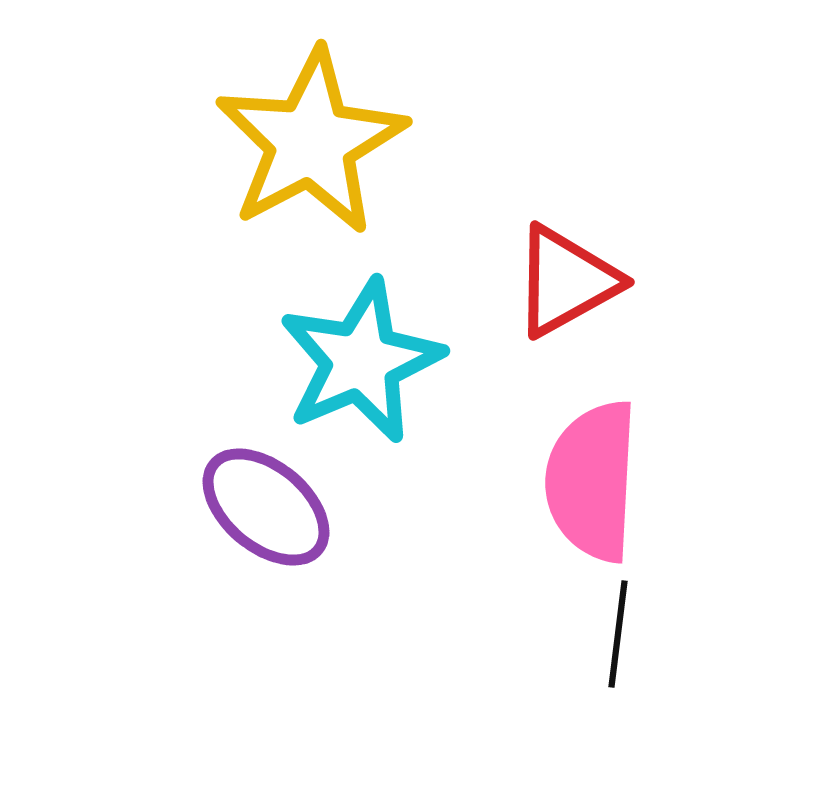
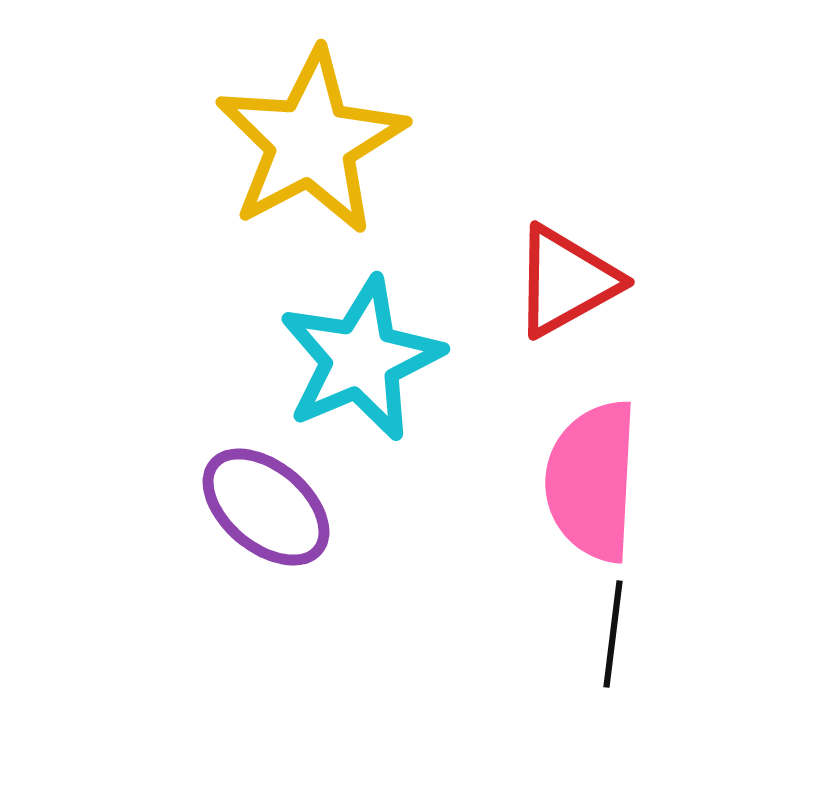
cyan star: moved 2 px up
black line: moved 5 px left
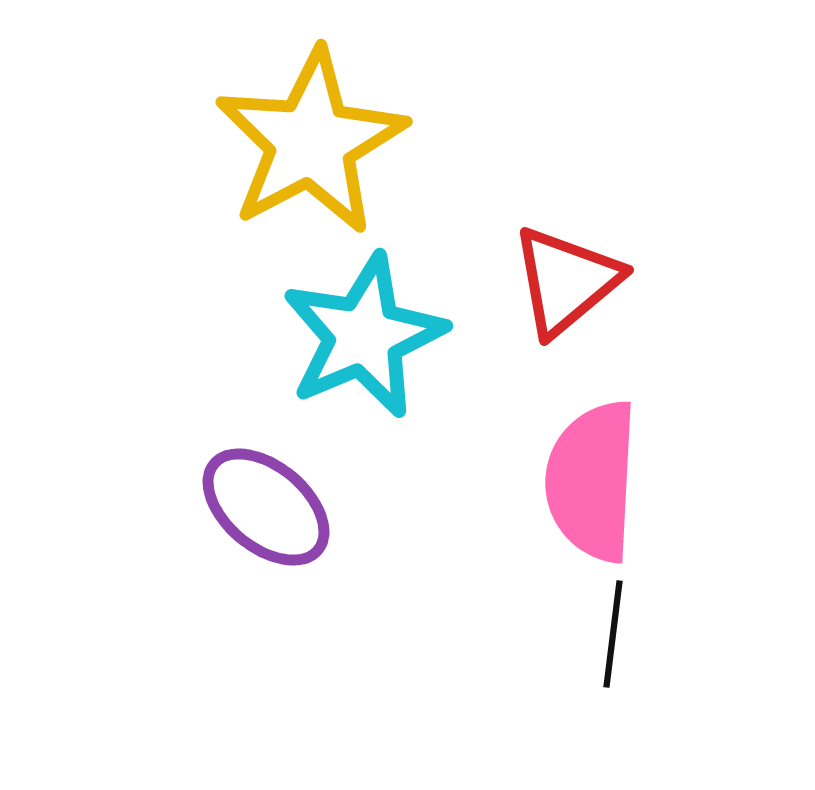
red triangle: rotated 11 degrees counterclockwise
cyan star: moved 3 px right, 23 px up
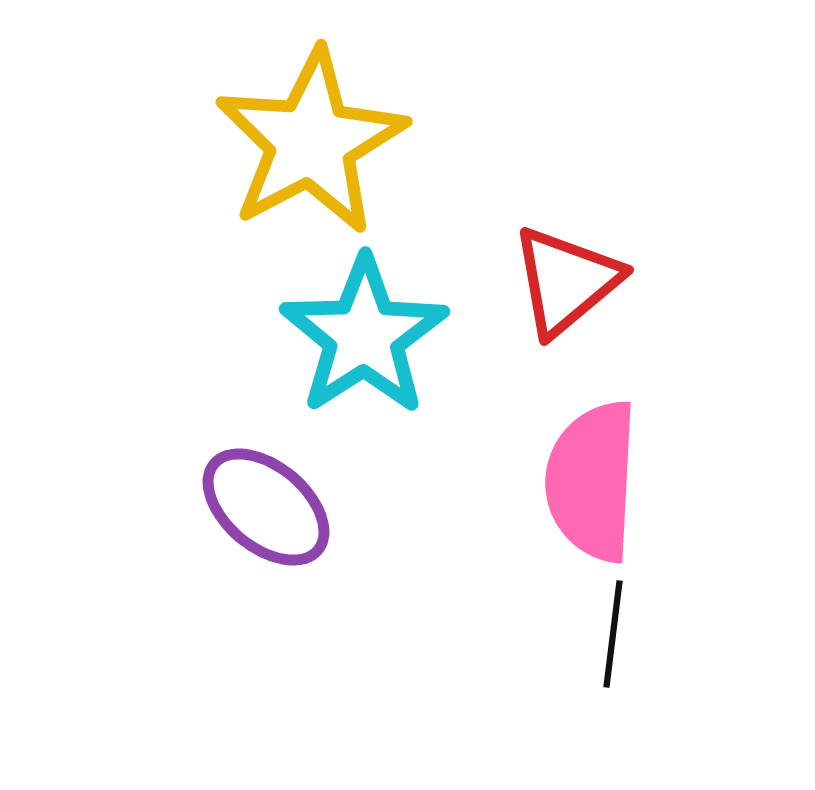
cyan star: rotated 10 degrees counterclockwise
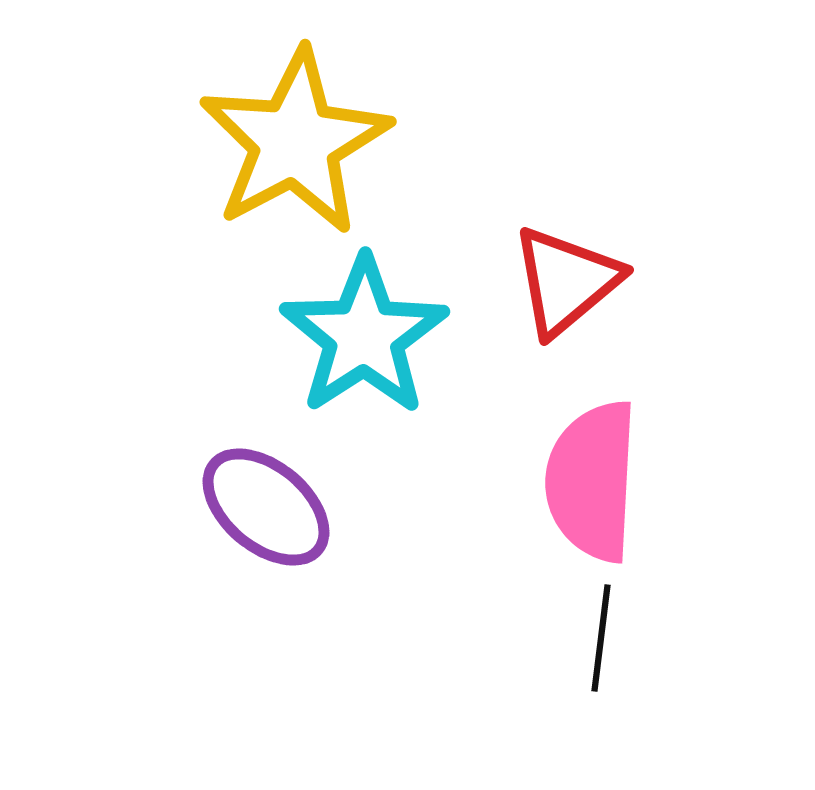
yellow star: moved 16 px left
black line: moved 12 px left, 4 px down
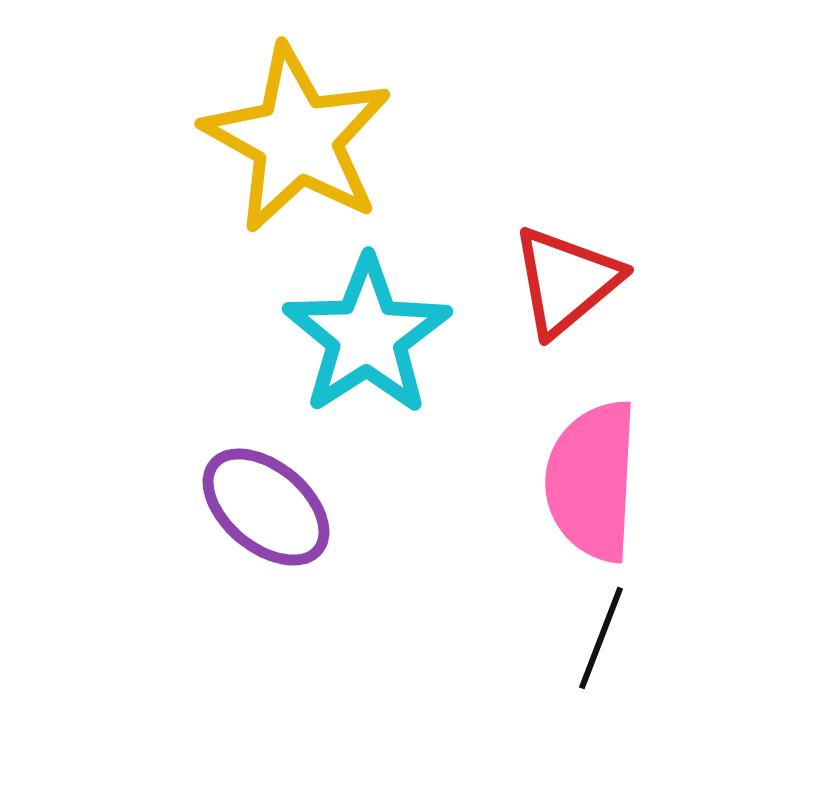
yellow star: moved 2 px right, 3 px up; rotated 15 degrees counterclockwise
cyan star: moved 3 px right
black line: rotated 14 degrees clockwise
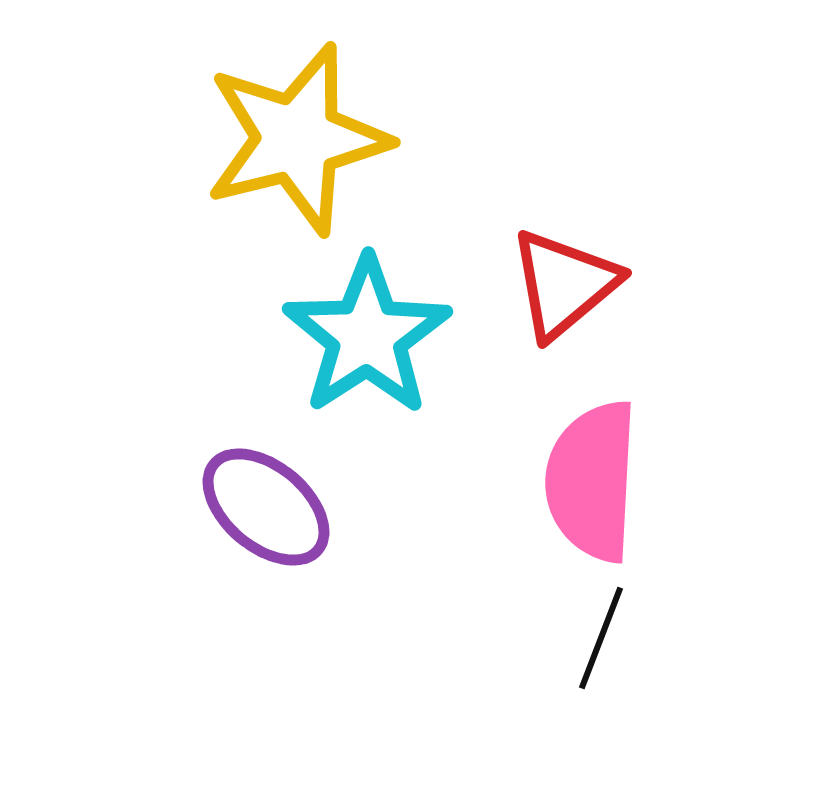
yellow star: rotated 29 degrees clockwise
red triangle: moved 2 px left, 3 px down
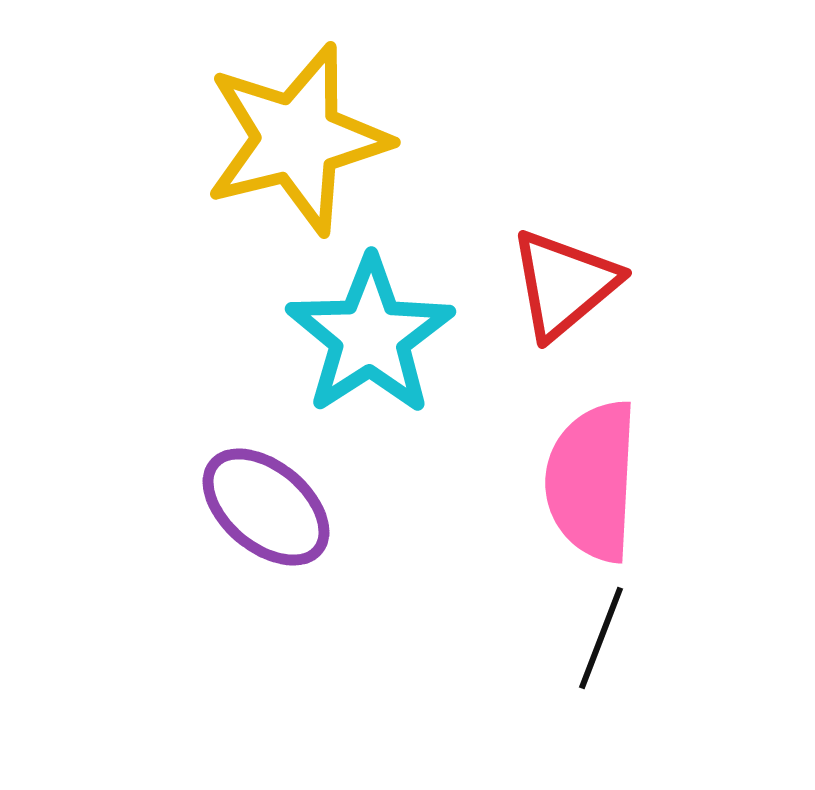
cyan star: moved 3 px right
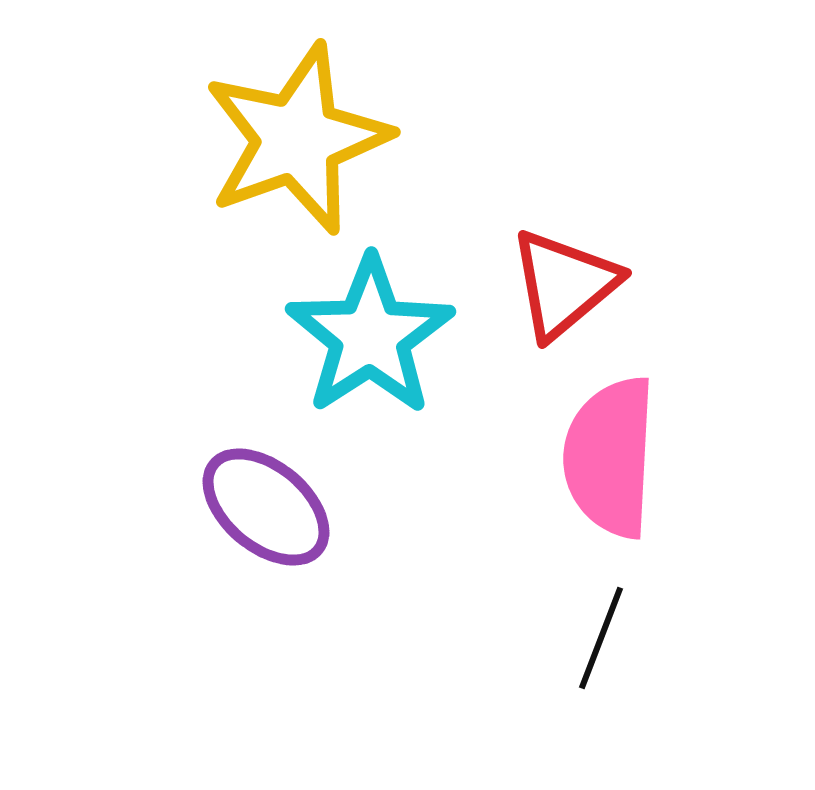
yellow star: rotated 6 degrees counterclockwise
pink semicircle: moved 18 px right, 24 px up
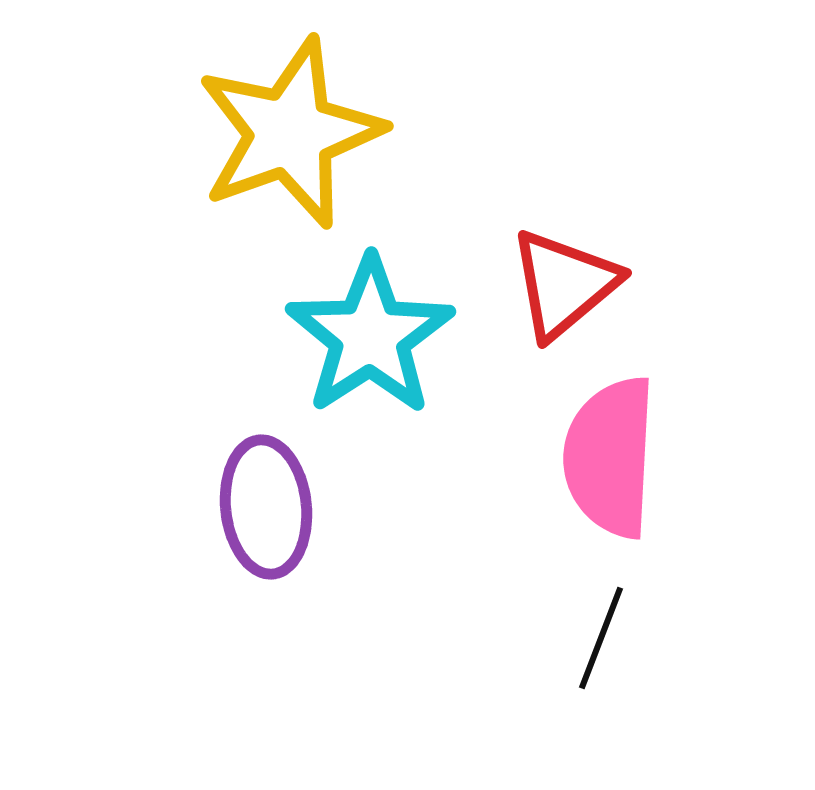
yellow star: moved 7 px left, 6 px up
purple ellipse: rotated 44 degrees clockwise
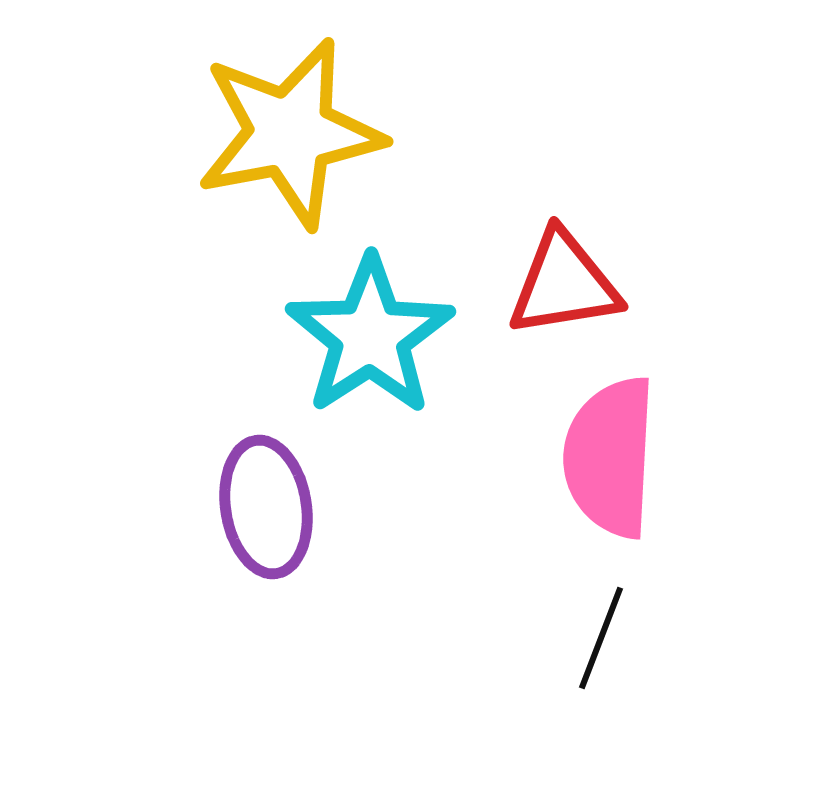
yellow star: rotated 9 degrees clockwise
red triangle: rotated 31 degrees clockwise
purple ellipse: rotated 3 degrees counterclockwise
